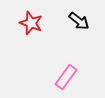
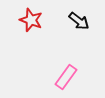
red star: moved 3 px up
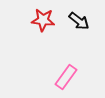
red star: moved 12 px right; rotated 15 degrees counterclockwise
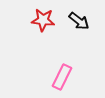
pink rectangle: moved 4 px left; rotated 10 degrees counterclockwise
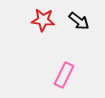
pink rectangle: moved 2 px right, 2 px up
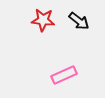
pink rectangle: rotated 40 degrees clockwise
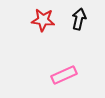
black arrow: moved 2 px up; rotated 115 degrees counterclockwise
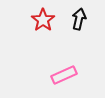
red star: rotated 30 degrees clockwise
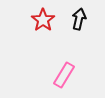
pink rectangle: rotated 35 degrees counterclockwise
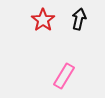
pink rectangle: moved 1 px down
